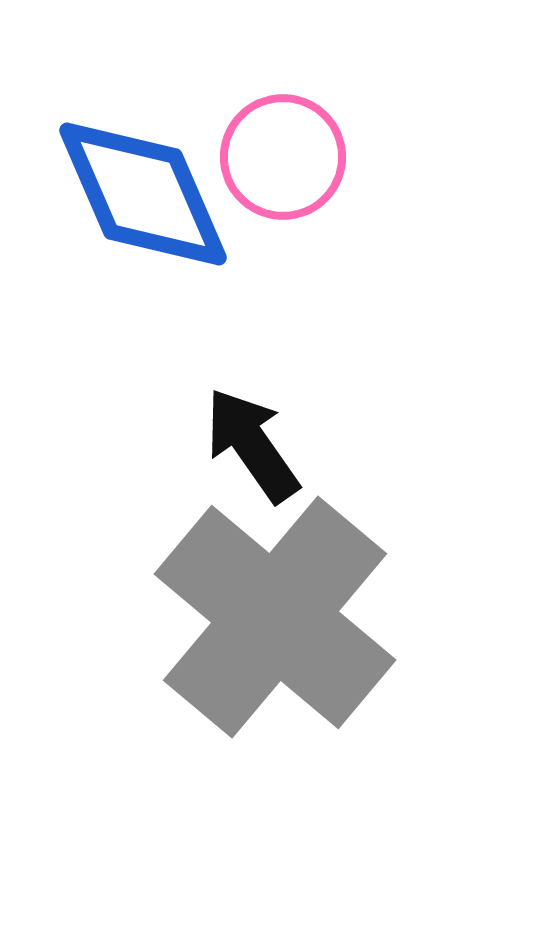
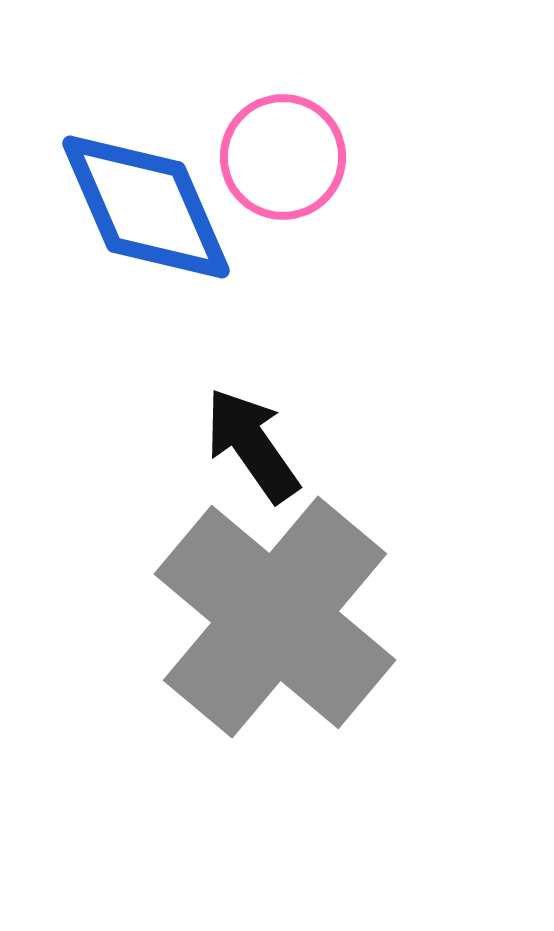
blue diamond: moved 3 px right, 13 px down
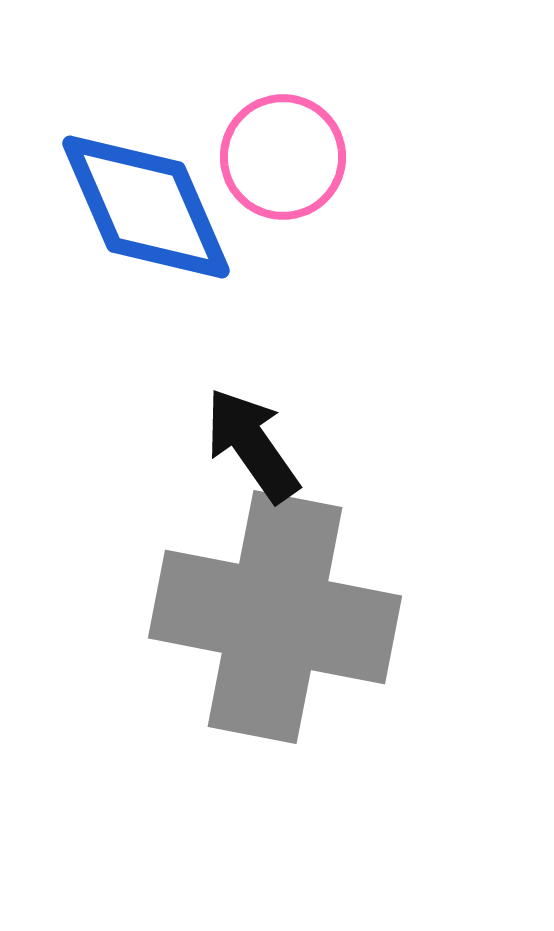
gray cross: rotated 29 degrees counterclockwise
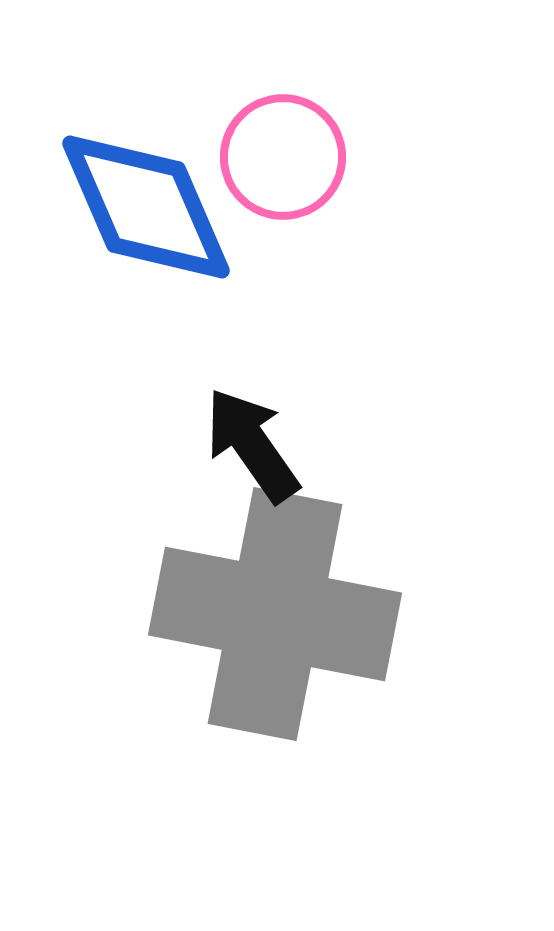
gray cross: moved 3 px up
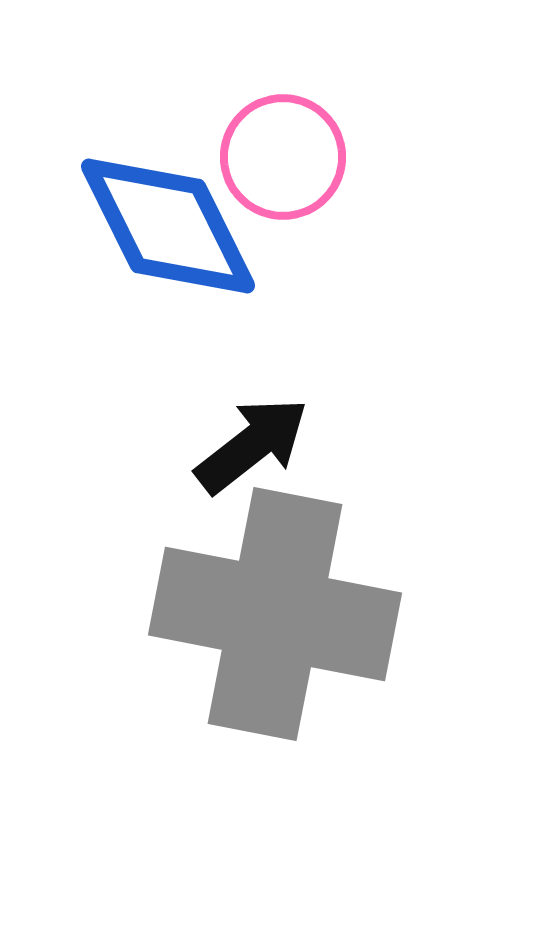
blue diamond: moved 22 px right, 19 px down; rotated 3 degrees counterclockwise
black arrow: rotated 87 degrees clockwise
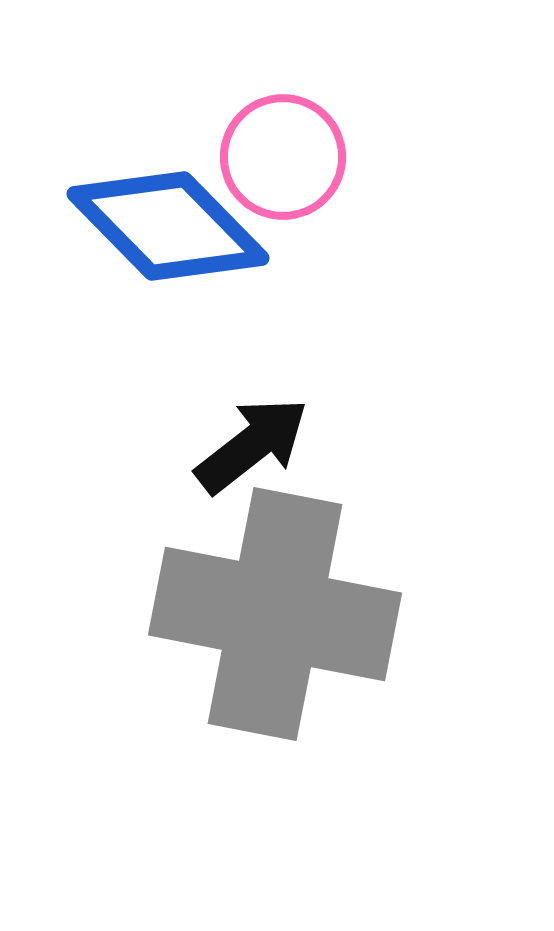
blue diamond: rotated 18 degrees counterclockwise
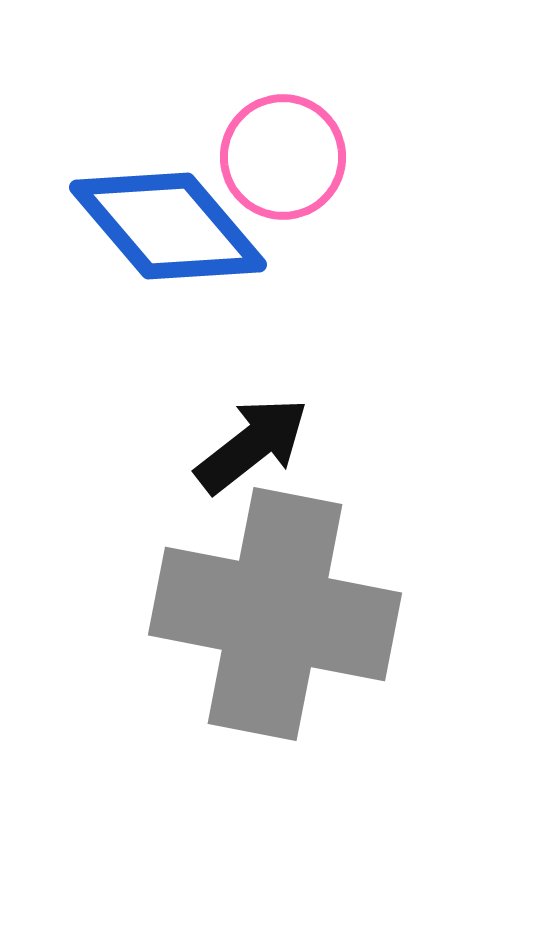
blue diamond: rotated 4 degrees clockwise
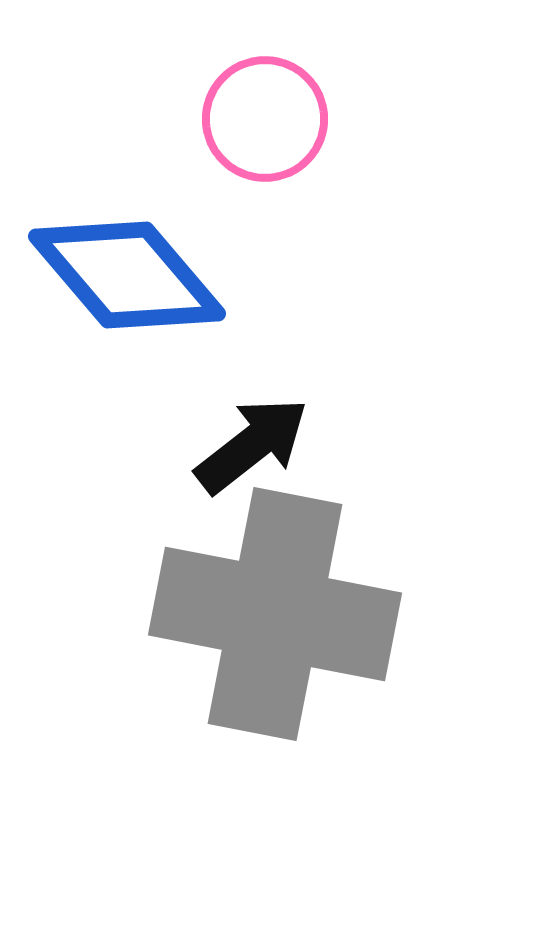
pink circle: moved 18 px left, 38 px up
blue diamond: moved 41 px left, 49 px down
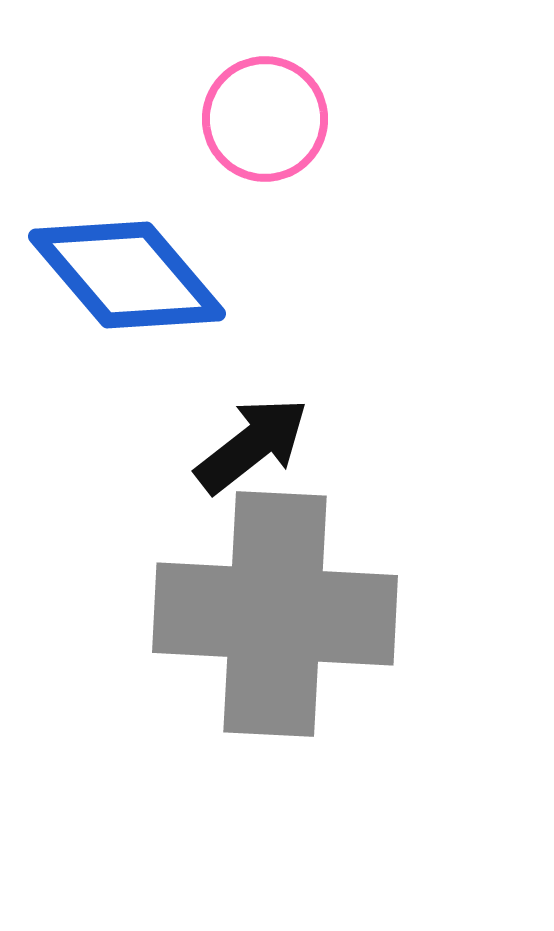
gray cross: rotated 8 degrees counterclockwise
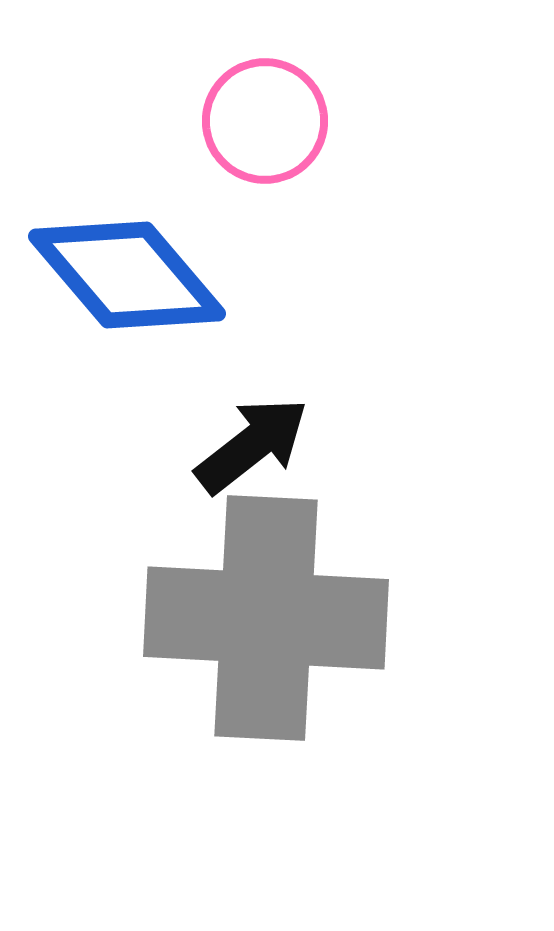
pink circle: moved 2 px down
gray cross: moved 9 px left, 4 px down
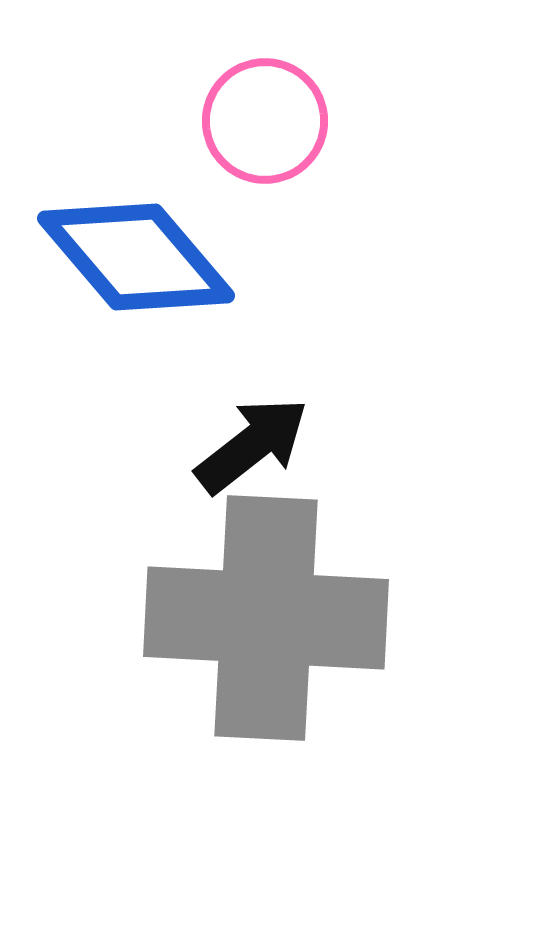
blue diamond: moved 9 px right, 18 px up
